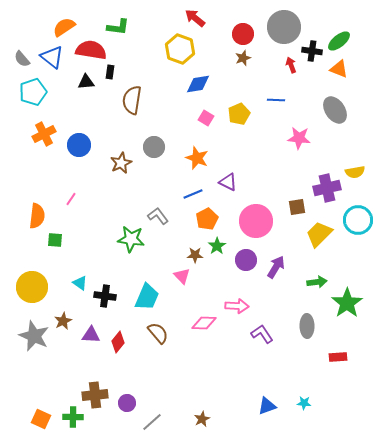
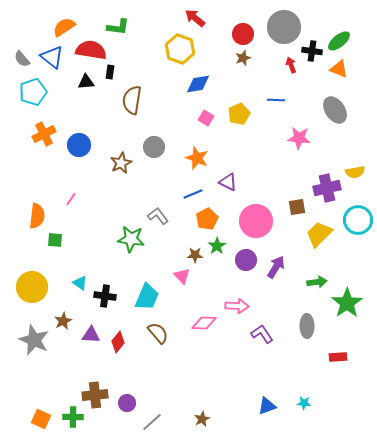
gray star at (34, 336): moved 4 px down
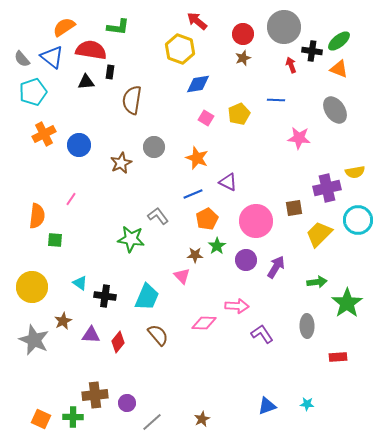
red arrow at (195, 18): moved 2 px right, 3 px down
brown square at (297, 207): moved 3 px left, 1 px down
brown semicircle at (158, 333): moved 2 px down
cyan star at (304, 403): moved 3 px right, 1 px down
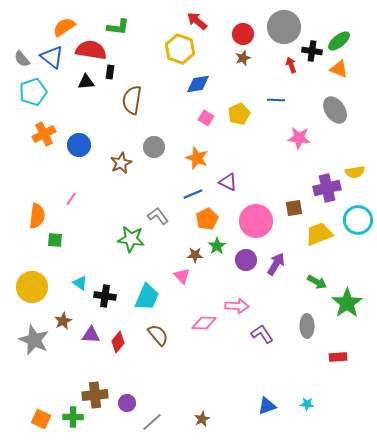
yellow trapezoid at (319, 234): rotated 24 degrees clockwise
purple arrow at (276, 267): moved 3 px up
green arrow at (317, 282): rotated 36 degrees clockwise
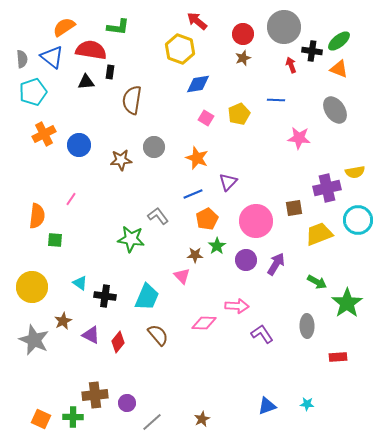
gray semicircle at (22, 59): rotated 144 degrees counterclockwise
brown star at (121, 163): moved 3 px up; rotated 20 degrees clockwise
purple triangle at (228, 182): rotated 48 degrees clockwise
purple triangle at (91, 335): rotated 24 degrees clockwise
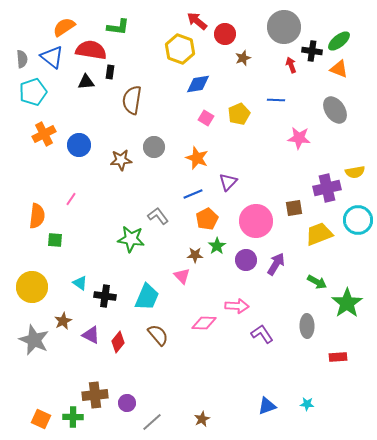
red circle at (243, 34): moved 18 px left
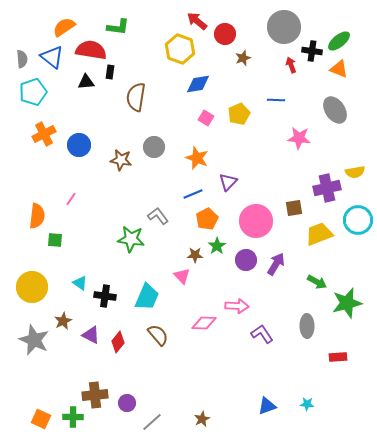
brown semicircle at (132, 100): moved 4 px right, 3 px up
brown star at (121, 160): rotated 15 degrees clockwise
green star at (347, 303): rotated 20 degrees clockwise
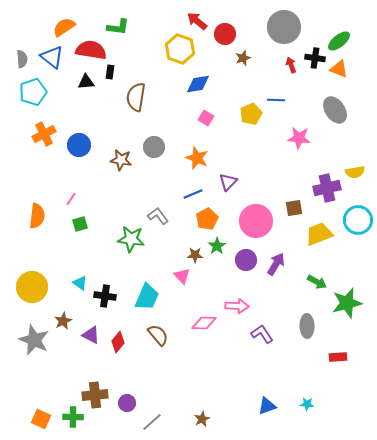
black cross at (312, 51): moved 3 px right, 7 px down
yellow pentagon at (239, 114): moved 12 px right
green square at (55, 240): moved 25 px right, 16 px up; rotated 21 degrees counterclockwise
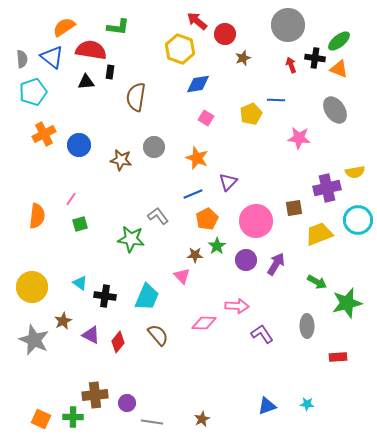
gray circle at (284, 27): moved 4 px right, 2 px up
gray line at (152, 422): rotated 50 degrees clockwise
